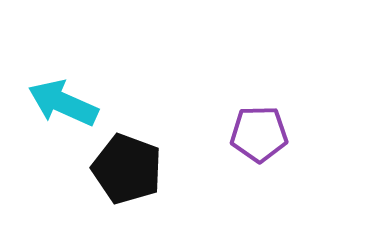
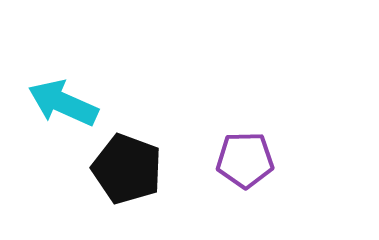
purple pentagon: moved 14 px left, 26 px down
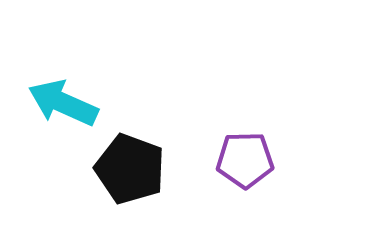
black pentagon: moved 3 px right
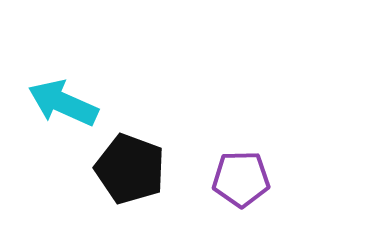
purple pentagon: moved 4 px left, 19 px down
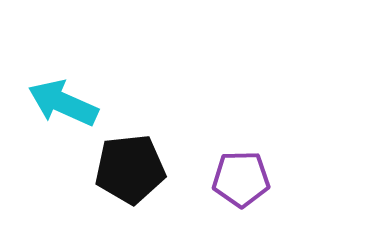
black pentagon: rotated 26 degrees counterclockwise
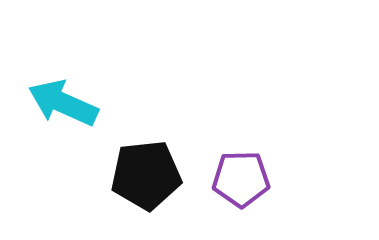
black pentagon: moved 16 px right, 6 px down
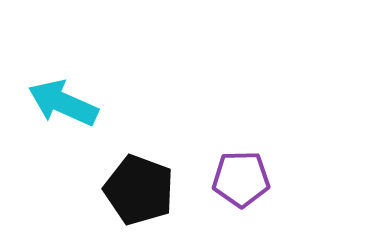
black pentagon: moved 7 px left, 15 px down; rotated 26 degrees clockwise
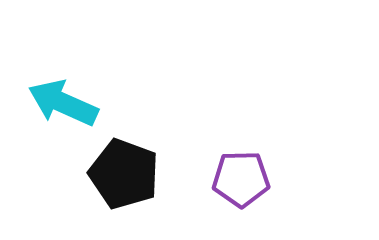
black pentagon: moved 15 px left, 16 px up
